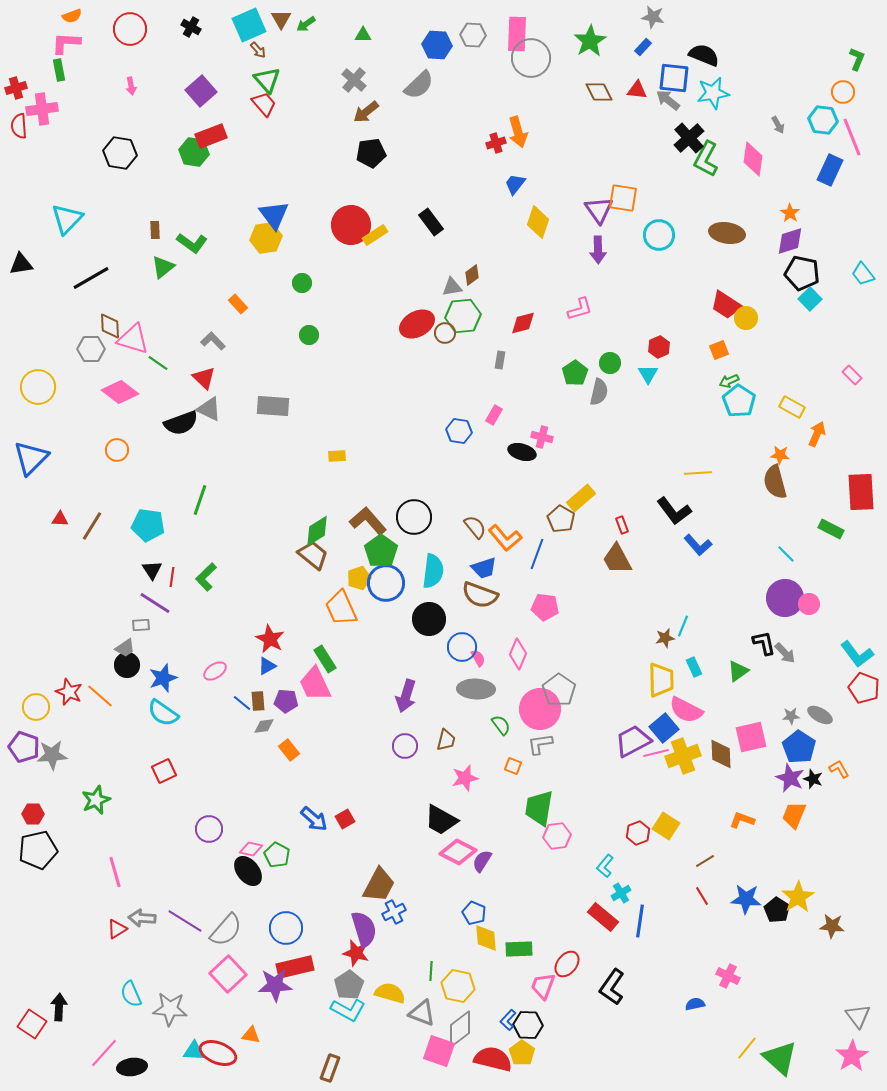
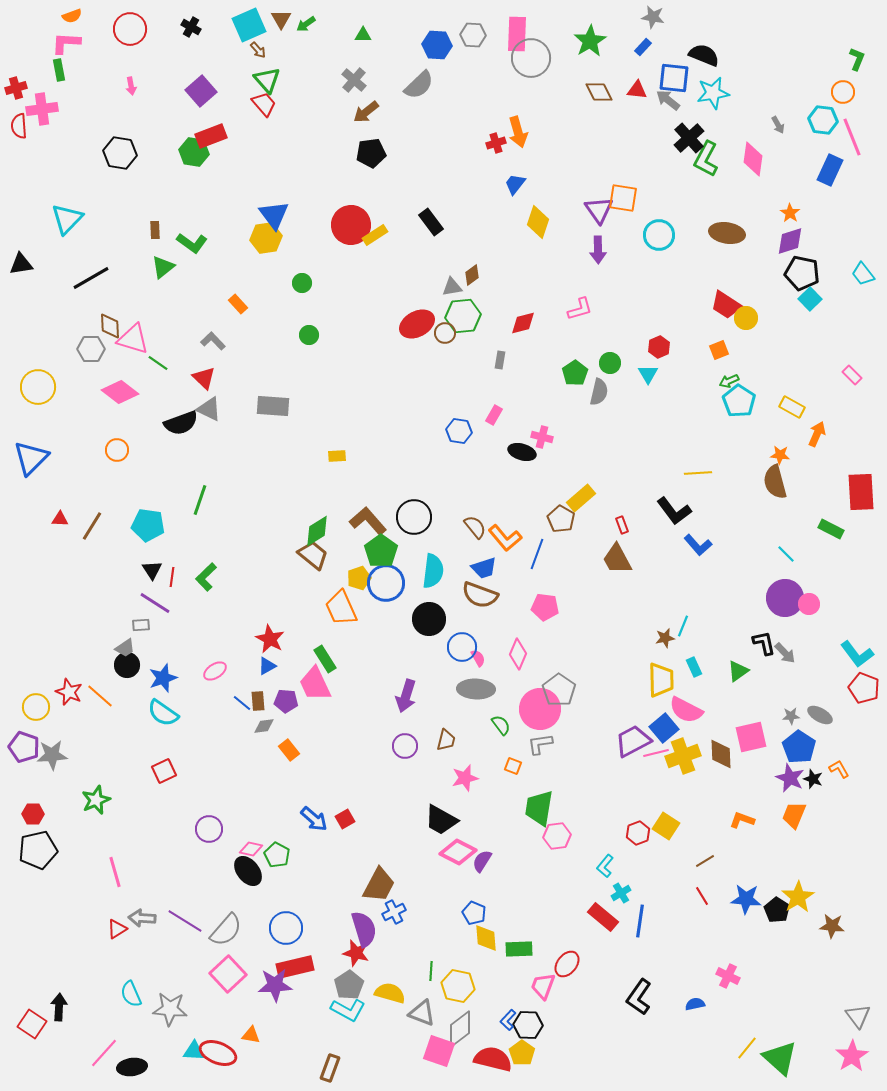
black L-shape at (612, 987): moved 27 px right, 10 px down
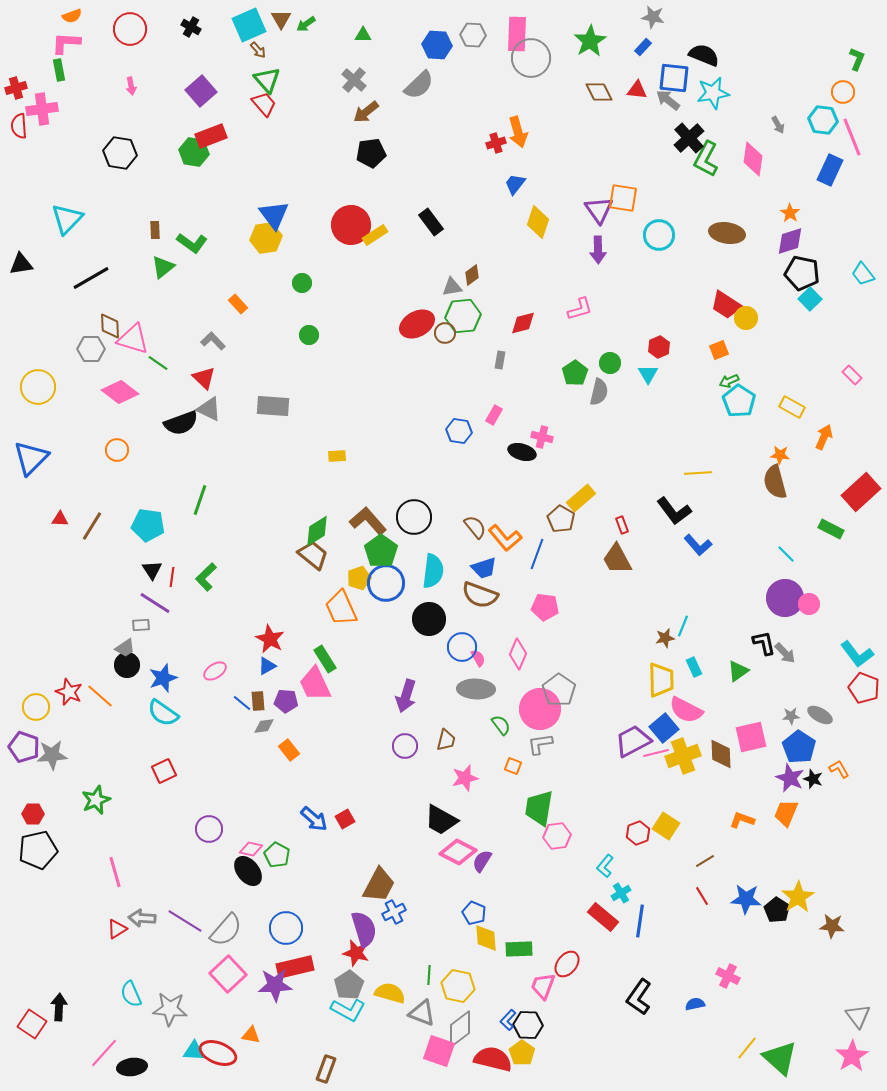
orange arrow at (817, 434): moved 7 px right, 3 px down
red rectangle at (861, 492): rotated 51 degrees clockwise
orange trapezoid at (794, 815): moved 8 px left, 2 px up
green line at (431, 971): moved 2 px left, 4 px down
brown rectangle at (330, 1068): moved 4 px left, 1 px down
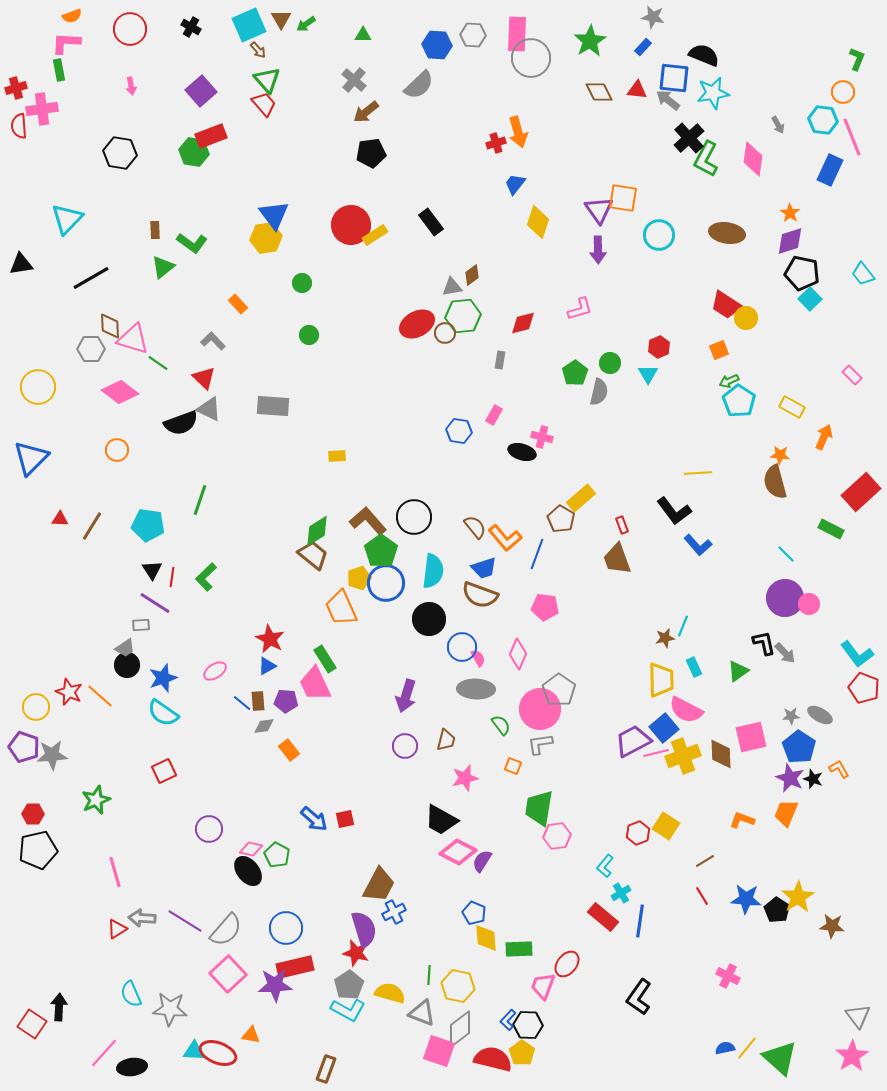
brown trapezoid at (617, 559): rotated 8 degrees clockwise
red square at (345, 819): rotated 18 degrees clockwise
blue semicircle at (695, 1004): moved 30 px right, 44 px down
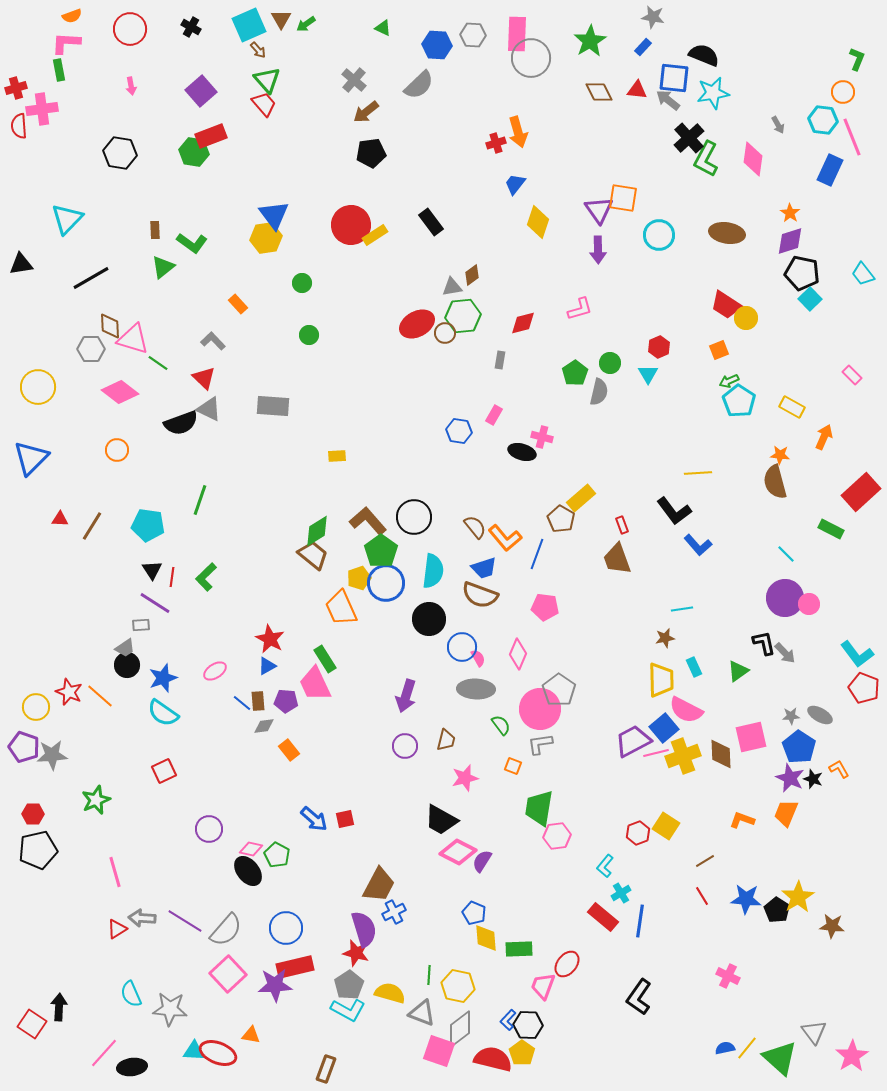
green triangle at (363, 35): moved 20 px right, 7 px up; rotated 24 degrees clockwise
cyan line at (683, 626): moved 1 px left, 17 px up; rotated 60 degrees clockwise
gray triangle at (858, 1016): moved 44 px left, 16 px down
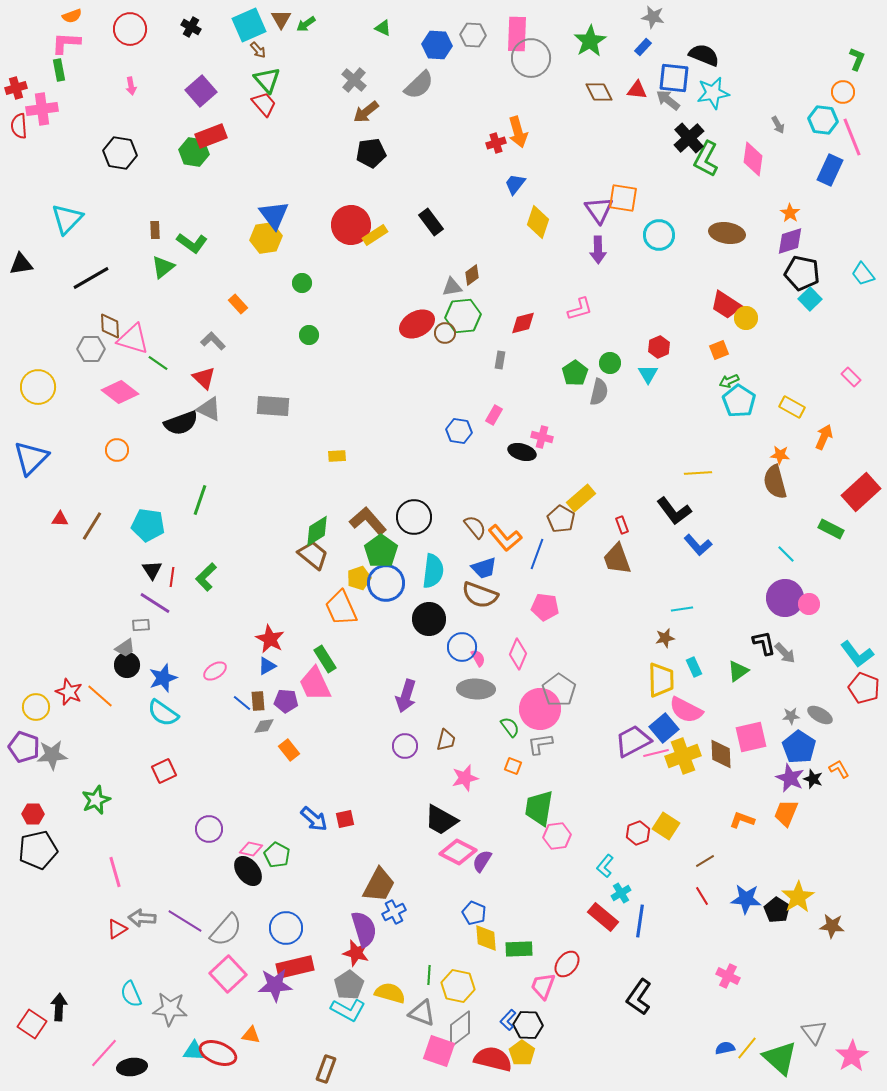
pink rectangle at (852, 375): moved 1 px left, 2 px down
green semicircle at (501, 725): moved 9 px right, 2 px down
